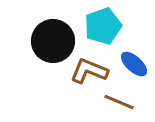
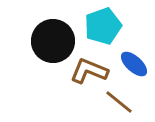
brown line: rotated 16 degrees clockwise
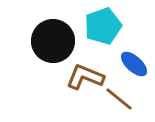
brown L-shape: moved 4 px left, 6 px down
brown line: moved 3 px up
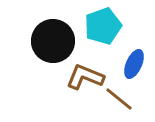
blue ellipse: rotated 72 degrees clockwise
